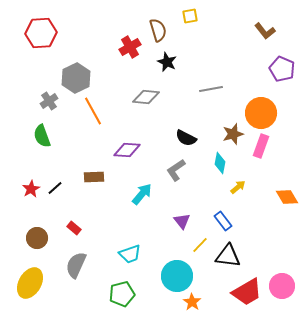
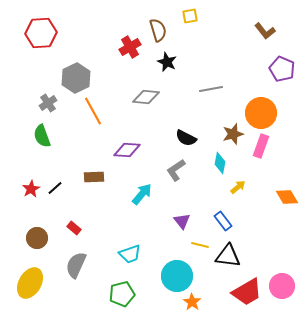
gray cross: moved 1 px left, 2 px down
yellow line: rotated 60 degrees clockwise
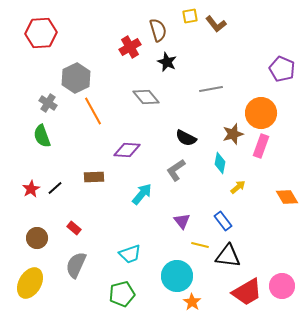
brown L-shape: moved 49 px left, 7 px up
gray diamond: rotated 44 degrees clockwise
gray cross: rotated 24 degrees counterclockwise
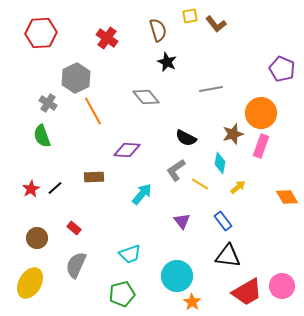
red cross: moved 23 px left, 9 px up; rotated 25 degrees counterclockwise
yellow line: moved 61 px up; rotated 18 degrees clockwise
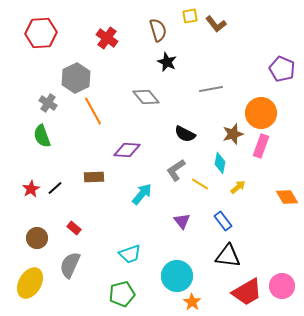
black semicircle: moved 1 px left, 4 px up
gray semicircle: moved 6 px left
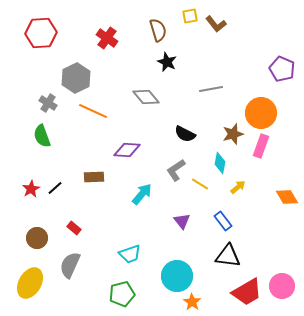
orange line: rotated 36 degrees counterclockwise
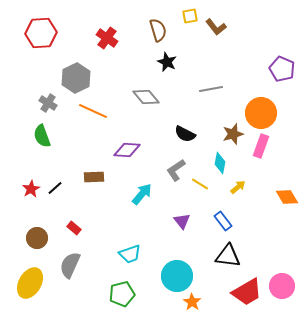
brown L-shape: moved 3 px down
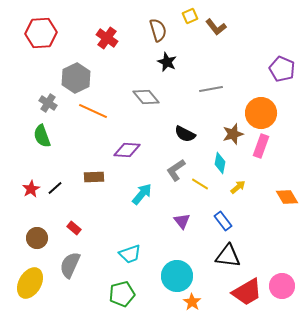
yellow square: rotated 14 degrees counterclockwise
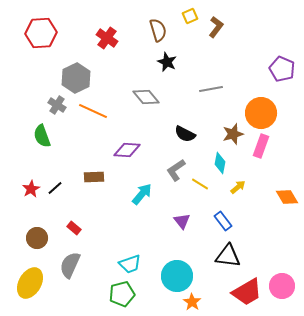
brown L-shape: rotated 105 degrees counterclockwise
gray cross: moved 9 px right, 2 px down
cyan trapezoid: moved 10 px down
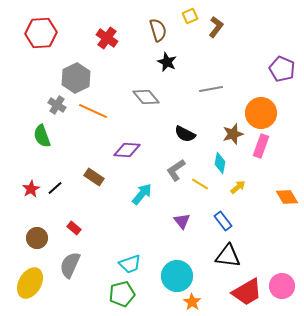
brown rectangle: rotated 36 degrees clockwise
